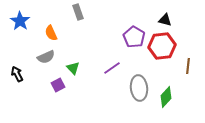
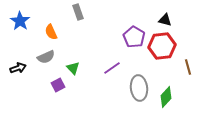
orange semicircle: moved 1 px up
brown line: moved 1 px down; rotated 21 degrees counterclockwise
black arrow: moved 1 px right, 6 px up; rotated 98 degrees clockwise
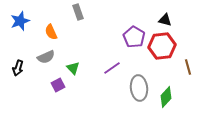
blue star: rotated 18 degrees clockwise
black arrow: rotated 126 degrees clockwise
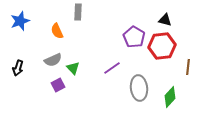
gray rectangle: rotated 21 degrees clockwise
orange semicircle: moved 6 px right, 1 px up
gray semicircle: moved 7 px right, 3 px down
brown line: rotated 21 degrees clockwise
green diamond: moved 4 px right
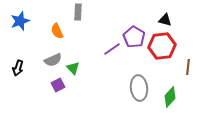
purple line: moved 19 px up
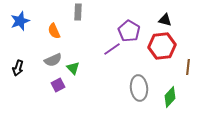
orange semicircle: moved 3 px left
purple pentagon: moved 5 px left, 6 px up
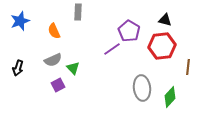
gray ellipse: moved 3 px right
